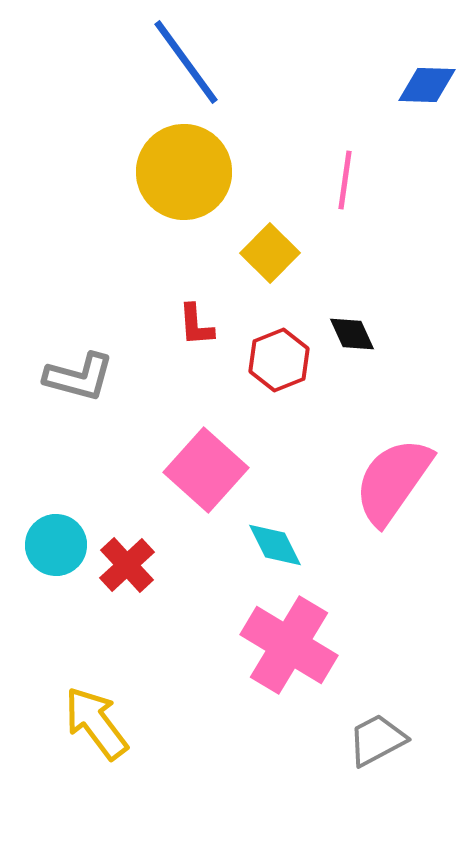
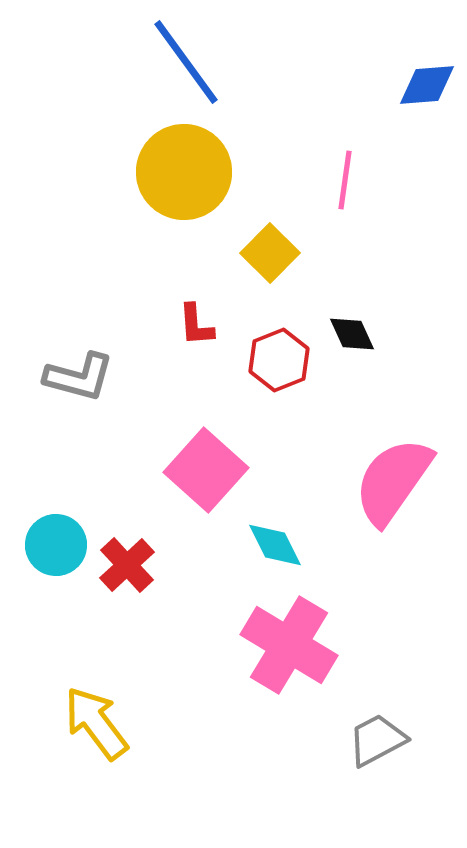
blue diamond: rotated 6 degrees counterclockwise
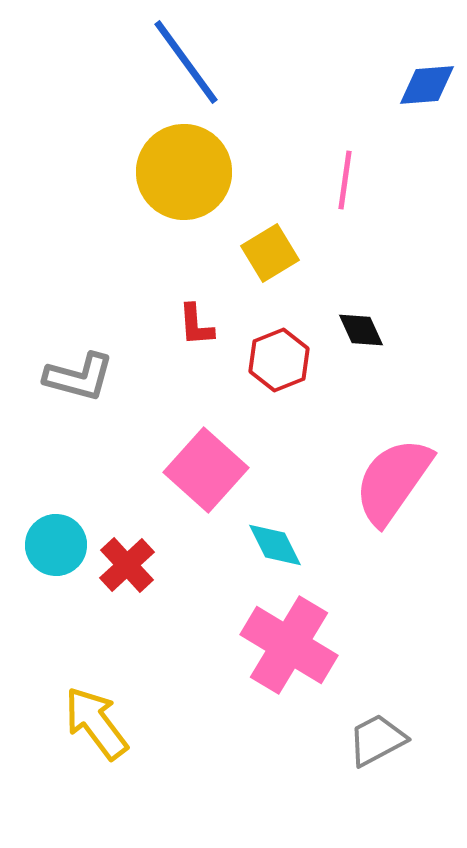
yellow square: rotated 14 degrees clockwise
black diamond: moved 9 px right, 4 px up
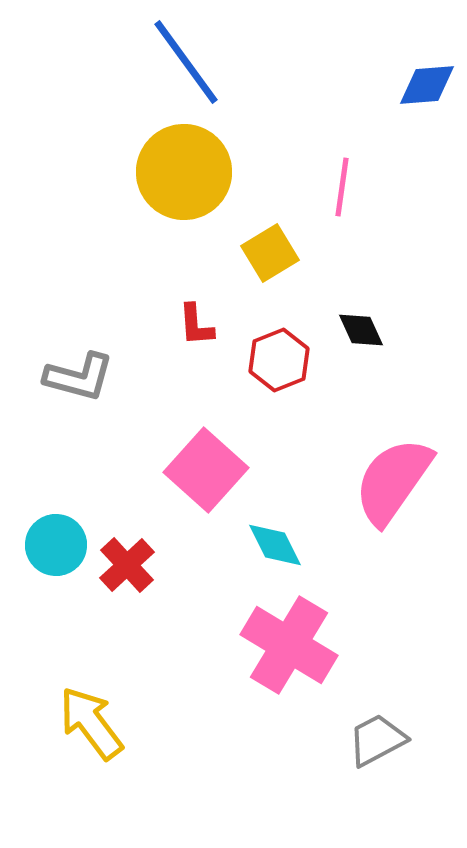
pink line: moved 3 px left, 7 px down
yellow arrow: moved 5 px left
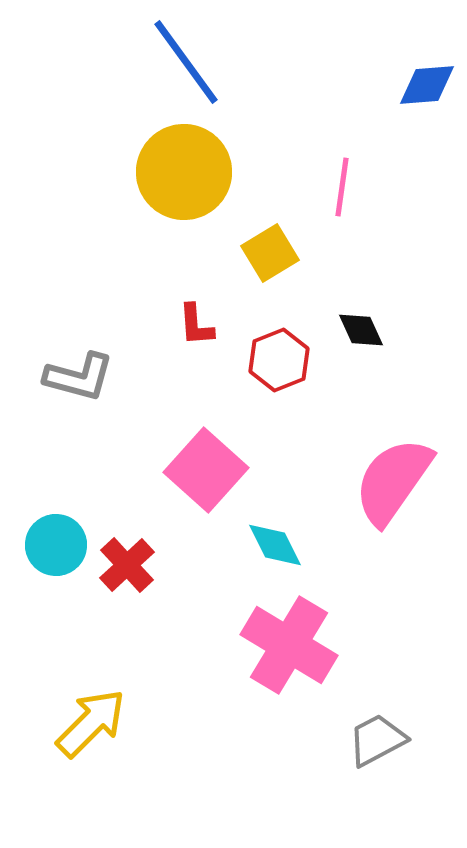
yellow arrow: rotated 82 degrees clockwise
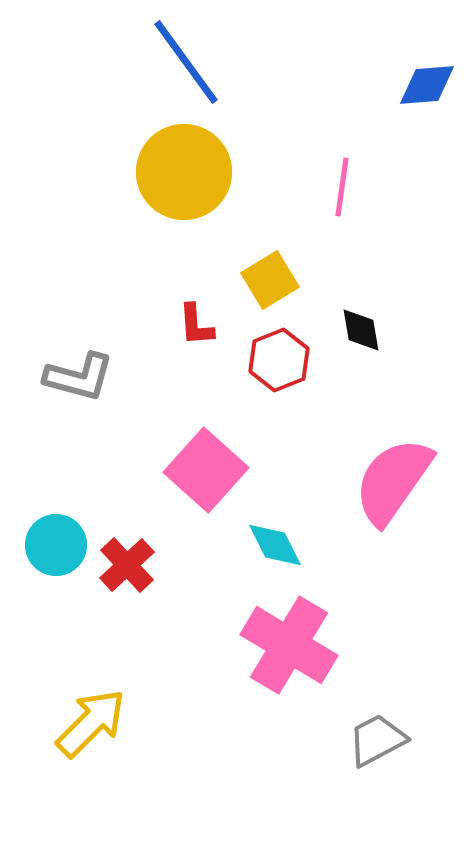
yellow square: moved 27 px down
black diamond: rotated 15 degrees clockwise
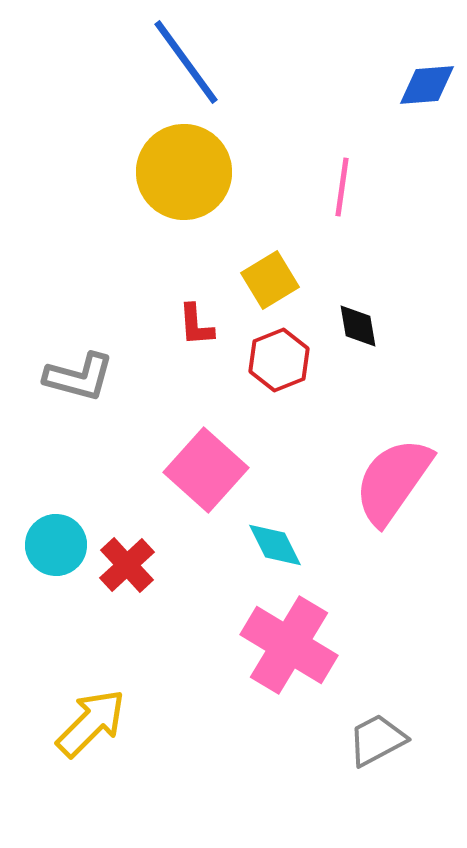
black diamond: moved 3 px left, 4 px up
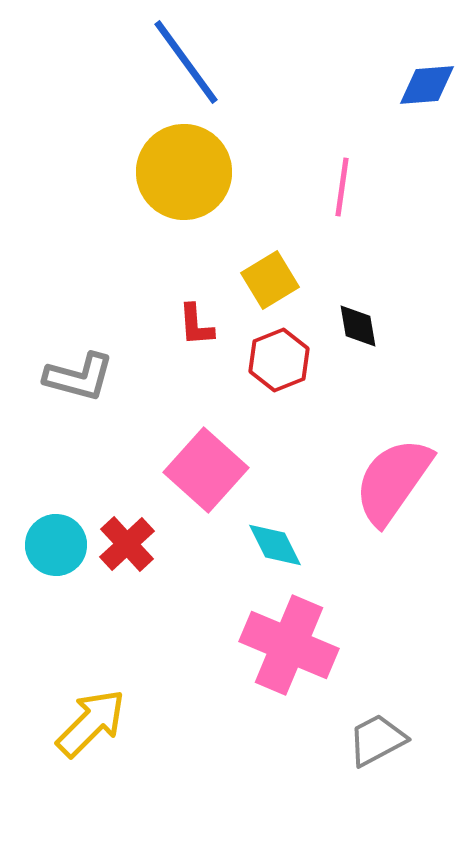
red cross: moved 21 px up
pink cross: rotated 8 degrees counterclockwise
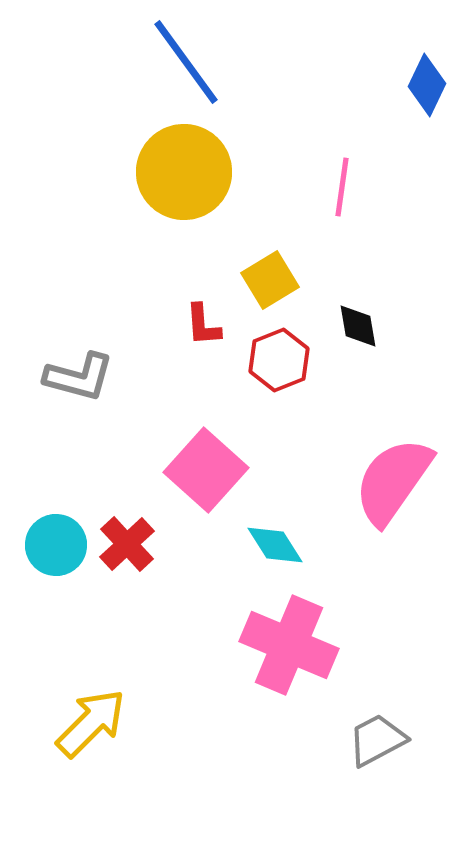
blue diamond: rotated 60 degrees counterclockwise
red L-shape: moved 7 px right
cyan diamond: rotated 6 degrees counterclockwise
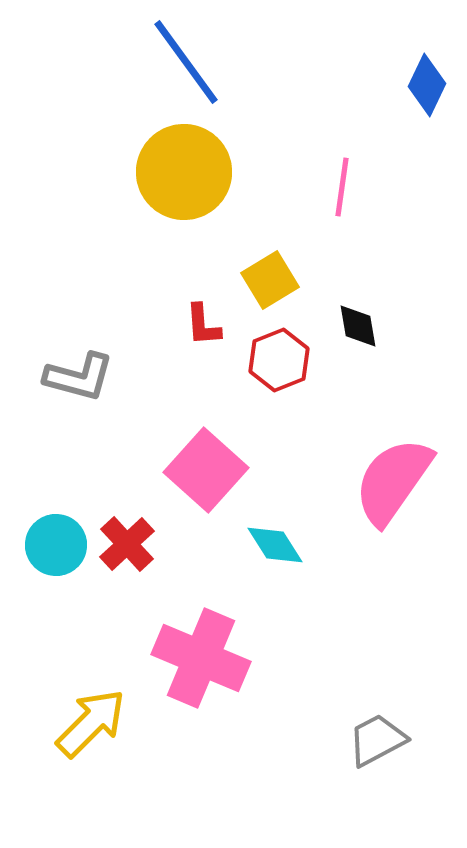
pink cross: moved 88 px left, 13 px down
